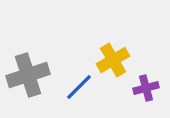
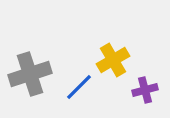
gray cross: moved 2 px right, 1 px up
purple cross: moved 1 px left, 2 px down
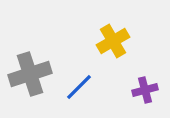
yellow cross: moved 19 px up
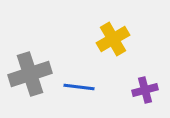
yellow cross: moved 2 px up
blue line: rotated 52 degrees clockwise
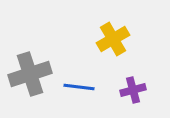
purple cross: moved 12 px left
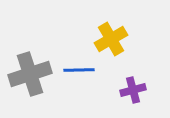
yellow cross: moved 2 px left
blue line: moved 17 px up; rotated 8 degrees counterclockwise
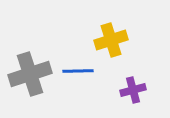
yellow cross: moved 1 px down; rotated 12 degrees clockwise
blue line: moved 1 px left, 1 px down
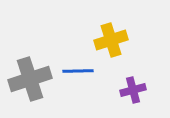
gray cross: moved 5 px down
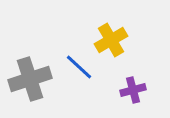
yellow cross: rotated 12 degrees counterclockwise
blue line: moved 1 px right, 4 px up; rotated 44 degrees clockwise
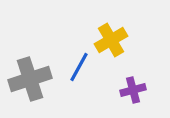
blue line: rotated 76 degrees clockwise
